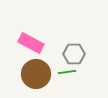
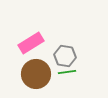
pink rectangle: rotated 60 degrees counterclockwise
gray hexagon: moved 9 px left, 2 px down; rotated 10 degrees clockwise
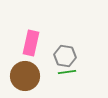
pink rectangle: rotated 45 degrees counterclockwise
brown circle: moved 11 px left, 2 px down
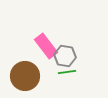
pink rectangle: moved 15 px right, 3 px down; rotated 50 degrees counterclockwise
